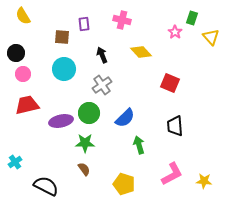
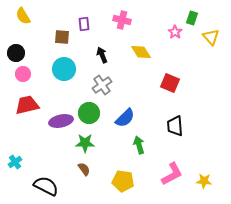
yellow diamond: rotated 10 degrees clockwise
yellow pentagon: moved 1 px left, 3 px up; rotated 10 degrees counterclockwise
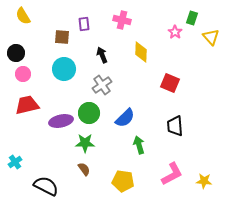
yellow diamond: rotated 35 degrees clockwise
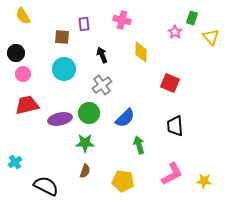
purple ellipse: moved 1 px left, 2 px up
brown semicircle: moved 1 px right, 2 px down; rotated 56 degrees clockwise
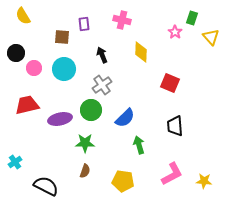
pink circle: moved 11 px right, 6 px up
green circle: moved 2 px right, 3 px up
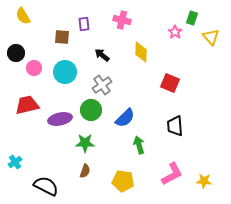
black arrow: rotated 28 degrees counterclockwise
cyan circle: moved 1 px right, 3 px down
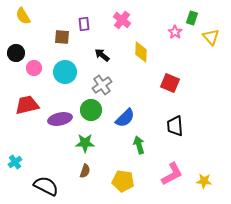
pink cross: rotated 24 degrees clockwise
